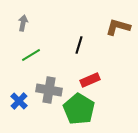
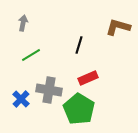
red rectangle: moved 2 px left, 2 px up
blue cross: moved 2 px right, 2 px up
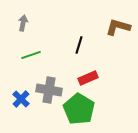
green line: rotated 12 degrees clockwise
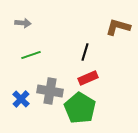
gray arrow: rotated 84 degrees clockwise
black line: moved 6 px right, 7 px down
gray cross: moved 1 px right, 1 px down
green pentagon: moved 1 px right, 1 px up
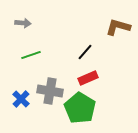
black line: rotated 24 degrees clockwise
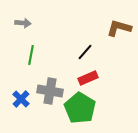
brown L-shape: moved 1 px right, 1 px down
green line: rotated 60 degrees counterclockwise
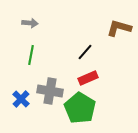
gray arrow: moved 7 px right
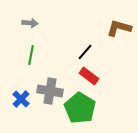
red rectangle: moved 1 px right, 2 px up; rotated 60 degrees clockwise
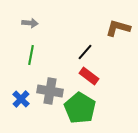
brown L-shape: moved 1 px left
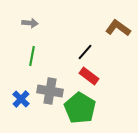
brown L-shape: rotated 20 degrees clockwise
green line: moved 1 px right, 1 px down
